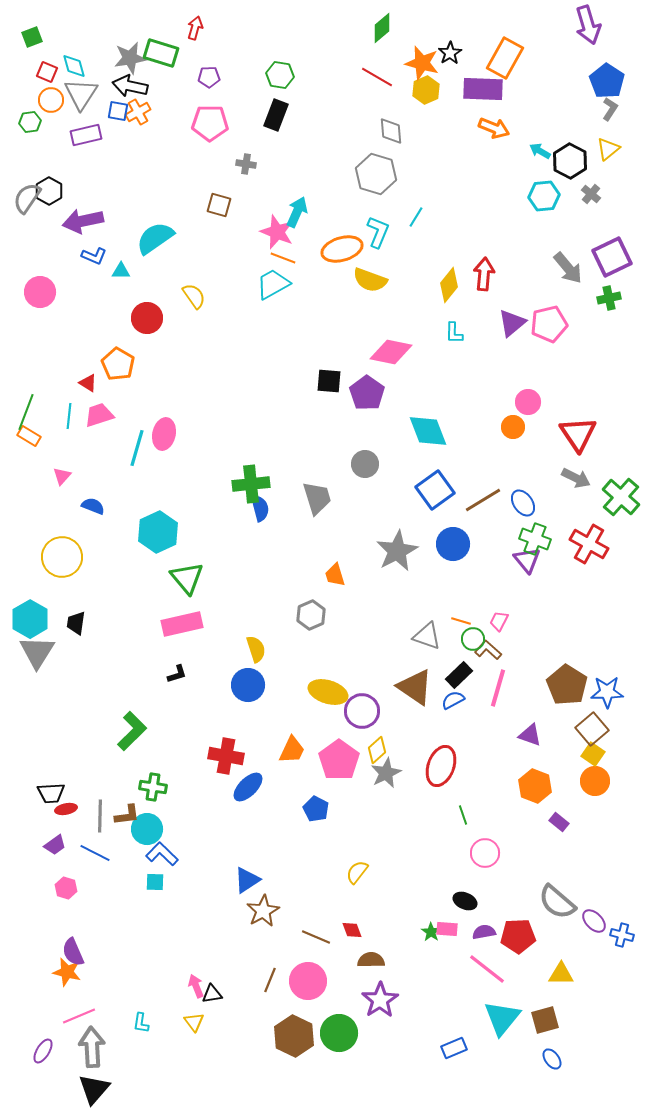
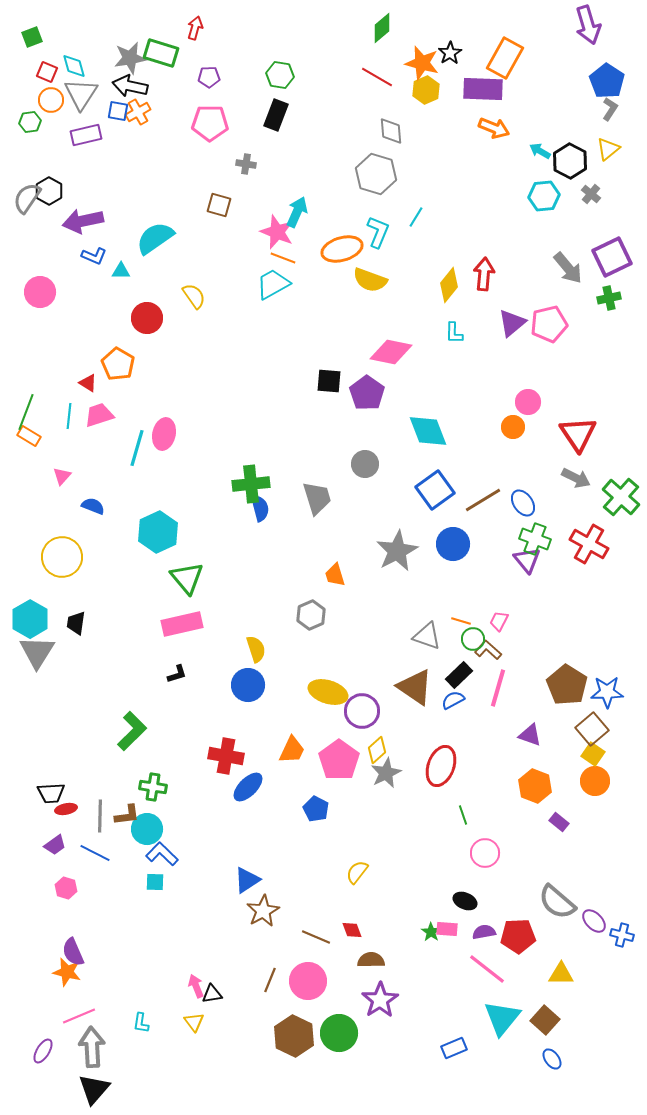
brown square at (545, 1020): rotated 32 degrees counterclockwise
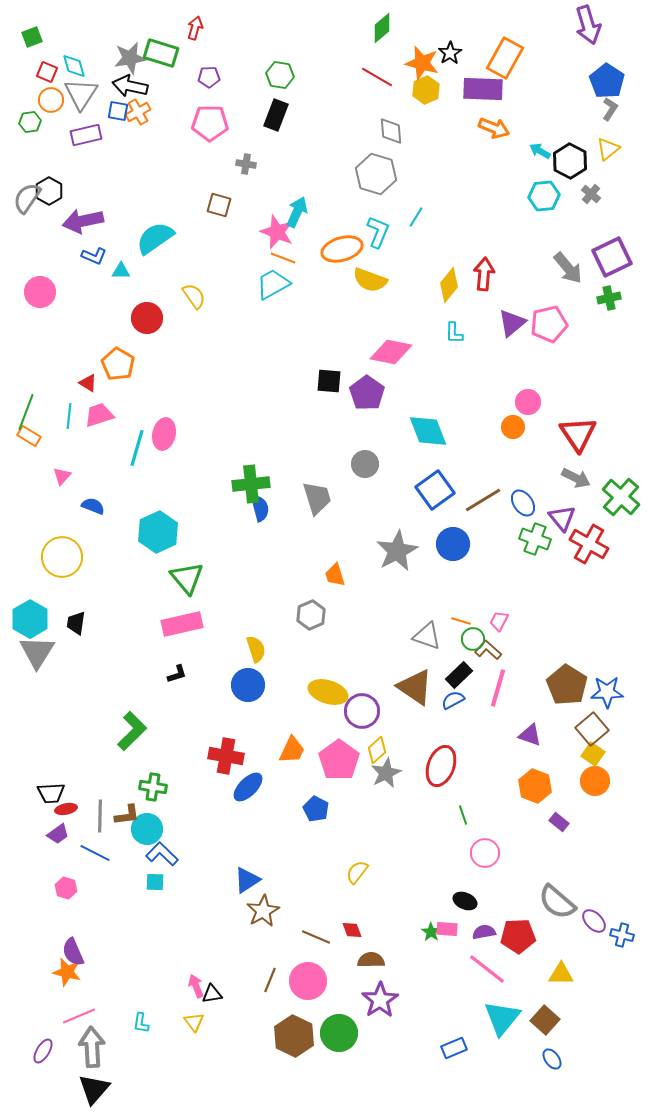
purple triangle at (527, 560): moved 35 px right, 42 px up
purple trapezoid at (55, 845): moved 3 px right, 11 px up
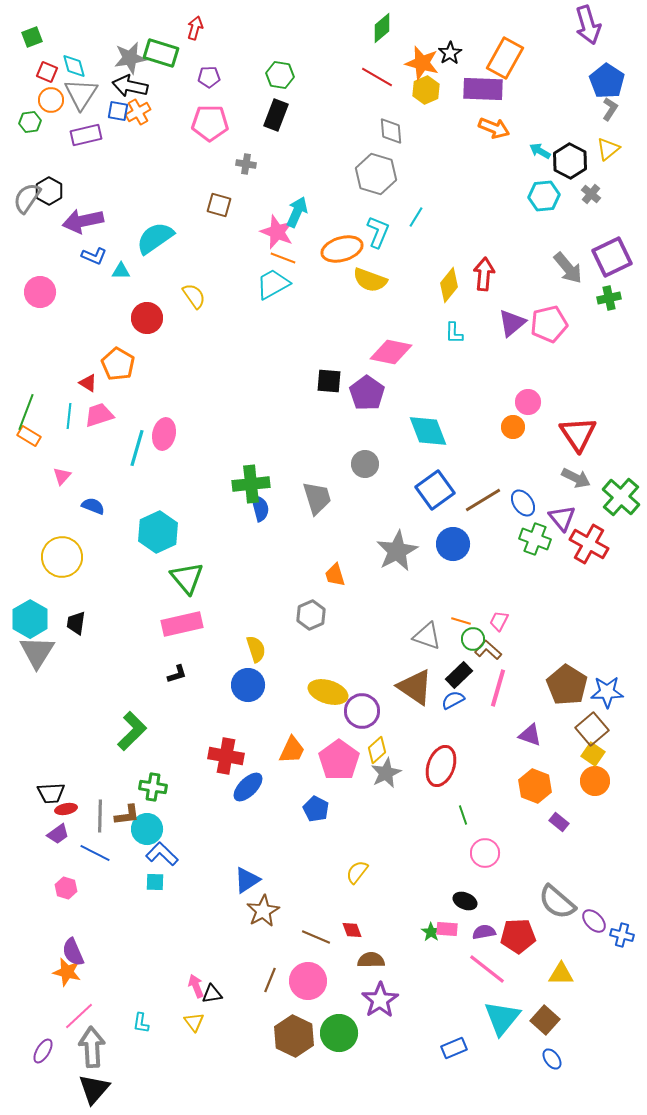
pink line at (79, 1016): rotated 20 degrees counterclockwise
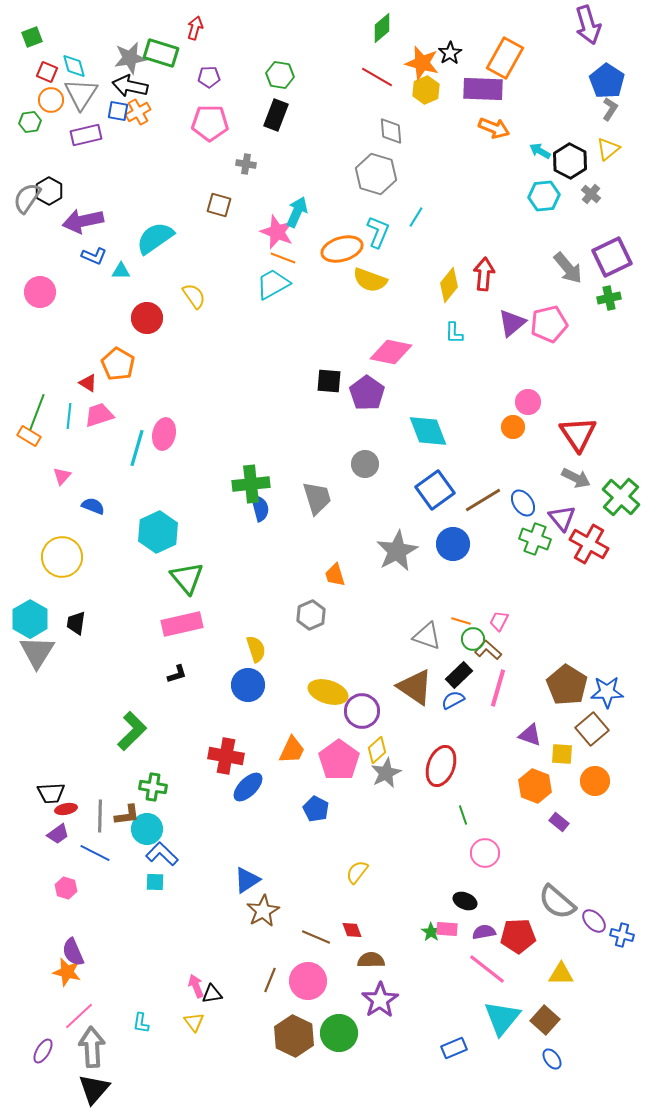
green line at (26, 412): moved 11 px right
yellow square at (593, 754): moved 31 px left; rotated 30 degrees counterclockwise
